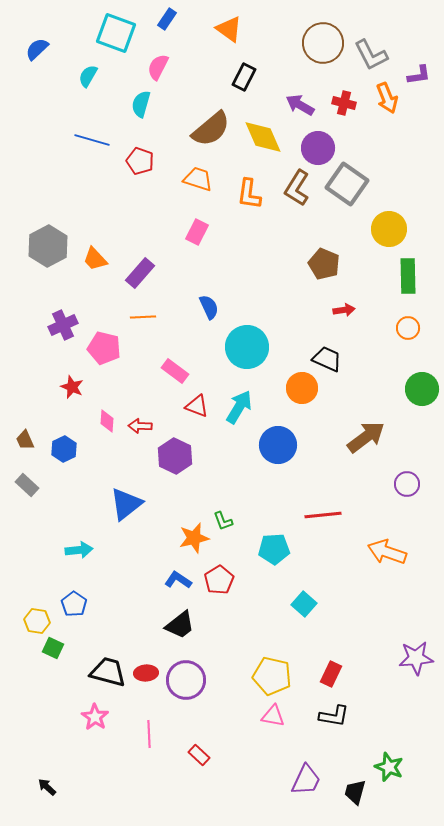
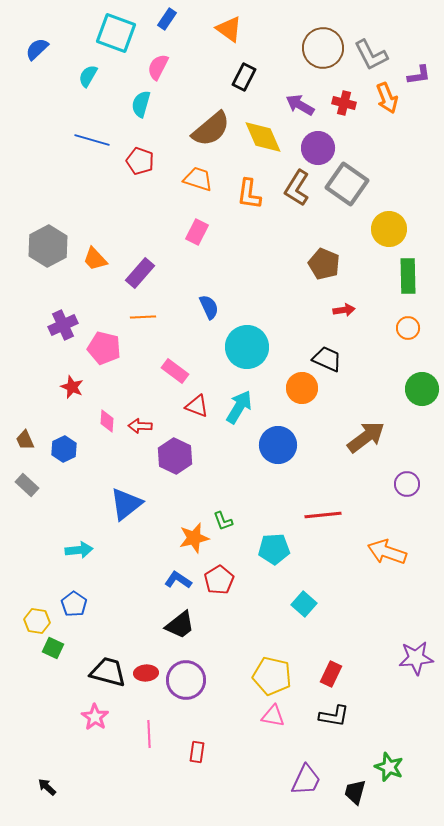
brown circle at (323, 43): moved 5 px down
red rectangle at (199, 755): moved 2 px left, 3 px up; rotated 55 degrees clockwise
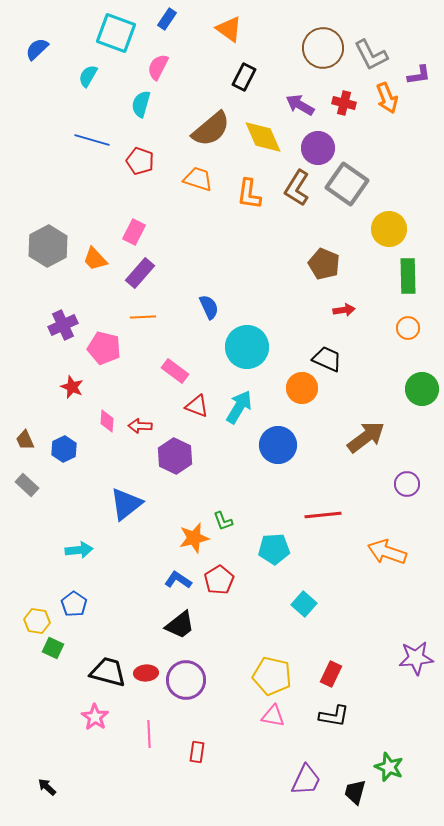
pink rectangle at (197, 232): moved 63 px left
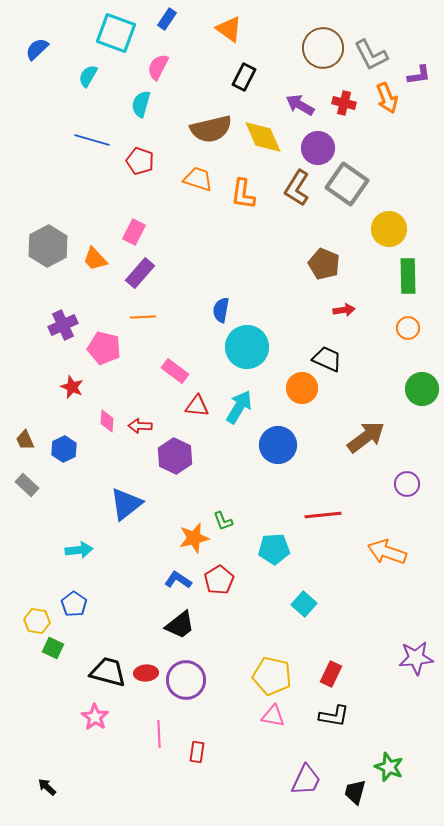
brown semicircle at (211, 129): rotated 27 degrees clockwise
orange L-shape at (249, 194): moved 6 px left
blue semicircle at (209, 307): moved 12 px right, 3 px down; rotated 145 degrees counterclockwise
red triangle at (197, 406): rotated 15 degrees counterclockwise
pink line at (149, 734): moved 10 px right
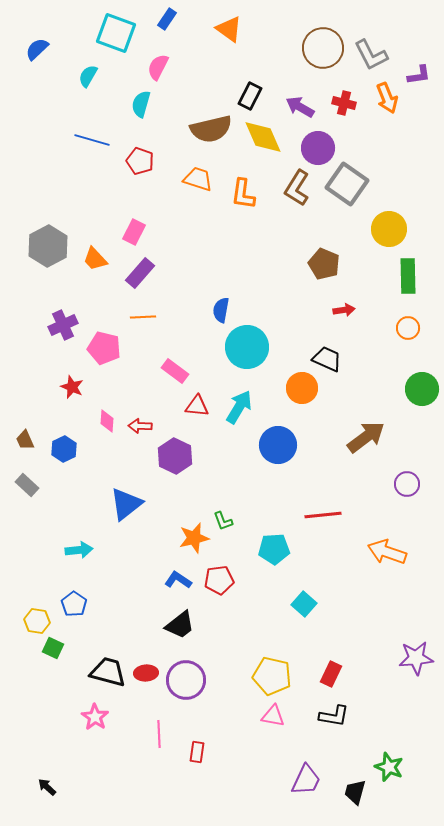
black rectangle at (244, 77): moved 6 px right, 19 px down
purple arrow at (300, 105): moved 2 px down
red pentagon at (219, 580): rotated 24 degrees clockwise
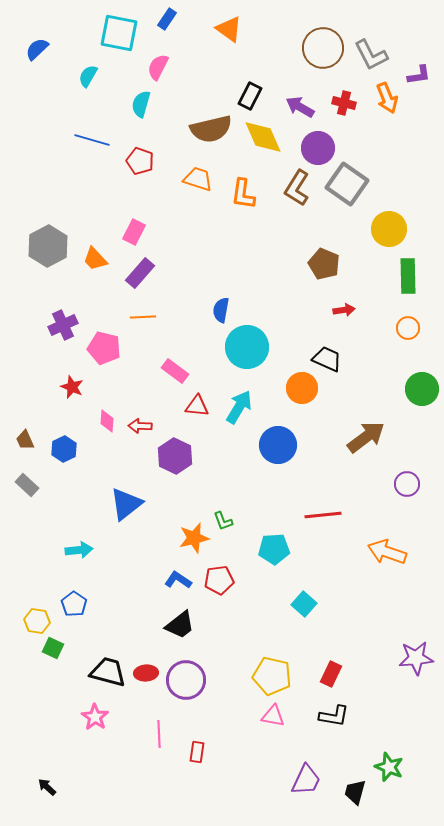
cyan square at (116, 33): moved 3 px right; rotated 9 degrees counterclockwise
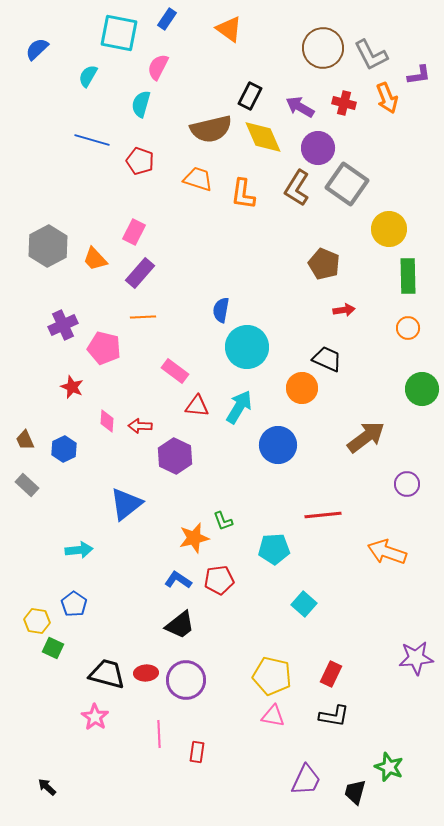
black trapezoid at (108, 672): moved 1 px left, 2 px down
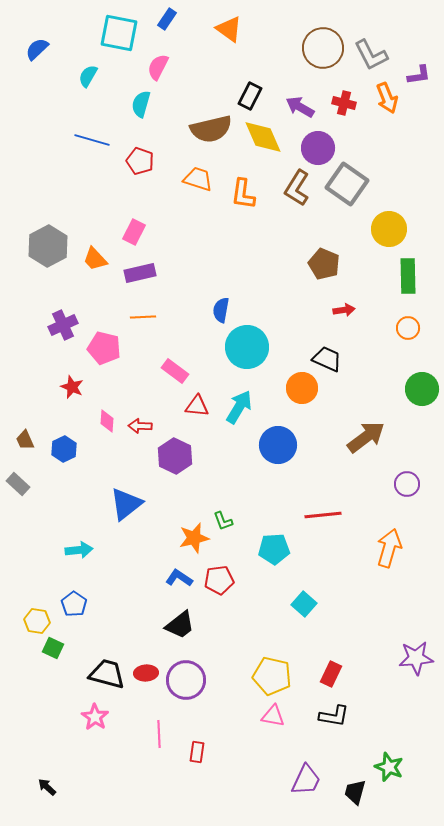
purple rectangle at (140, 273): rotated 36 degrees clockwise
gray rectangle at (27, 485): moved 9 px left, 1 px up
orange arrow at (387, 552): moved 2 px right, 4 px up; rotated 87 degrees clockwise
blue L-shape at (178, 580): moved 1 px right, 2 px up
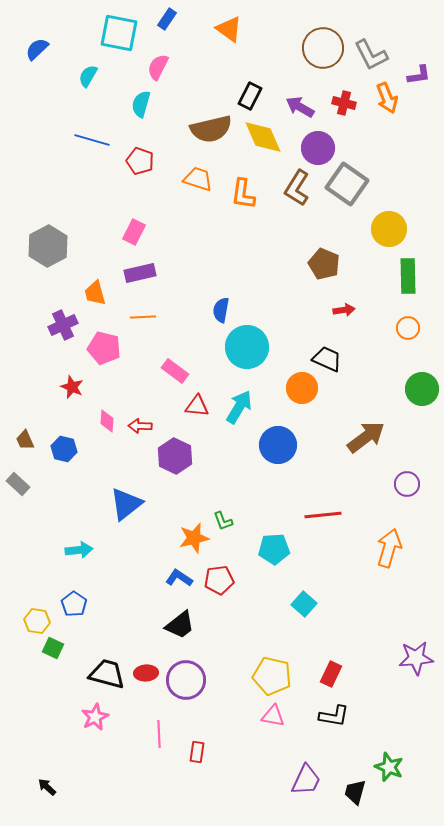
orange trapezoid at (95, 259): moved 34 px down; rotated 28 degrees clockwise
blue hexagon at (64, 449): rotated 20 degrees counterclockwise
pink star at (95, 717): rotated 12 degrees clockwise
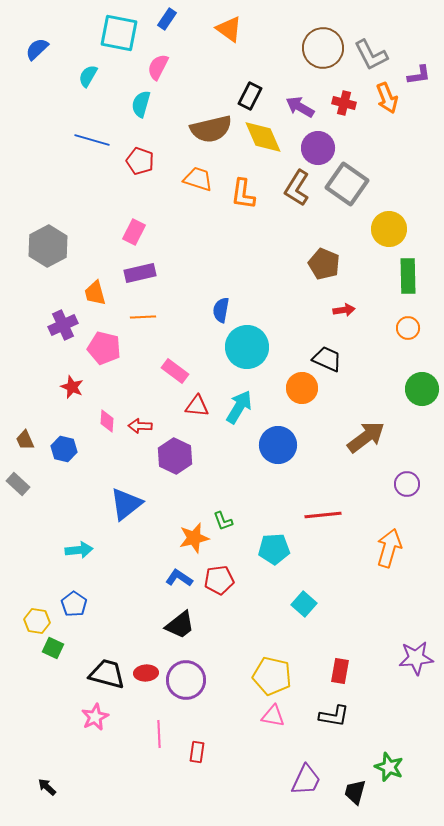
red rectangle at (331, 674): moved 9 px right, 3 px up; rotated 15 degrees counterclockwise
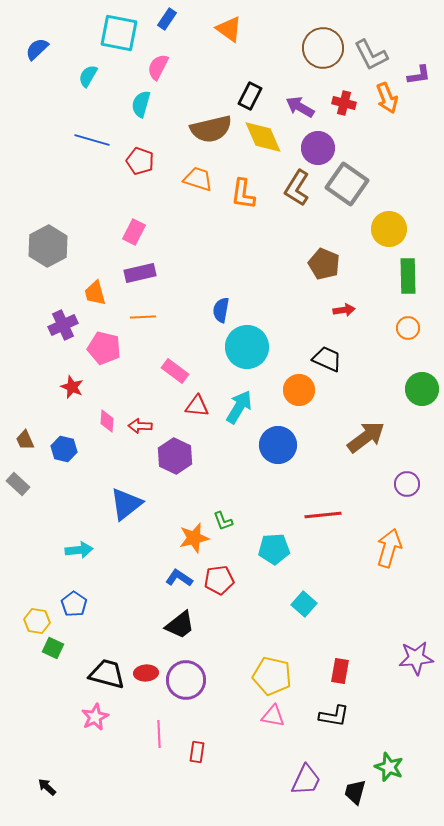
orange circle at (302, 388): moved 3 px left, 2 px down
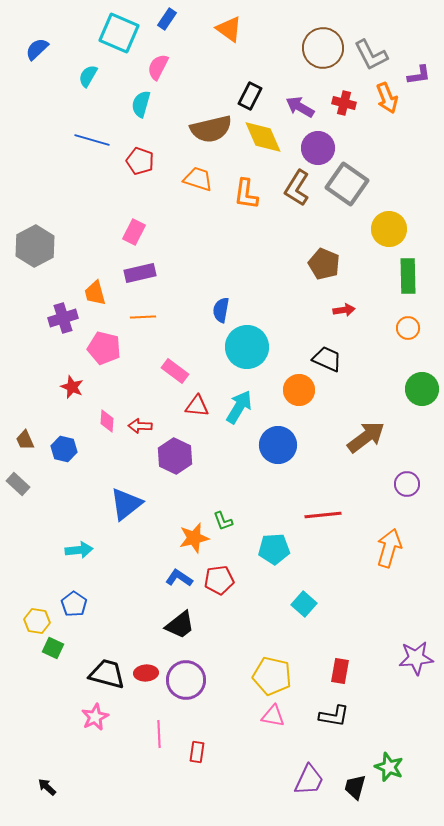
cyan square at (119, 33): rotated 12 degrees clockwise
orange L-shape at (243, 194): moved 3 px right
gray hexagon at (48, 246): moved 13 px left
purple cross at (63, 325): moved 7 px up; rotated 8 degrees clockwise
purple trapezoid at (306, 780): moved 3 px right
black trapezoid at (355, 792): moved 5 px up
